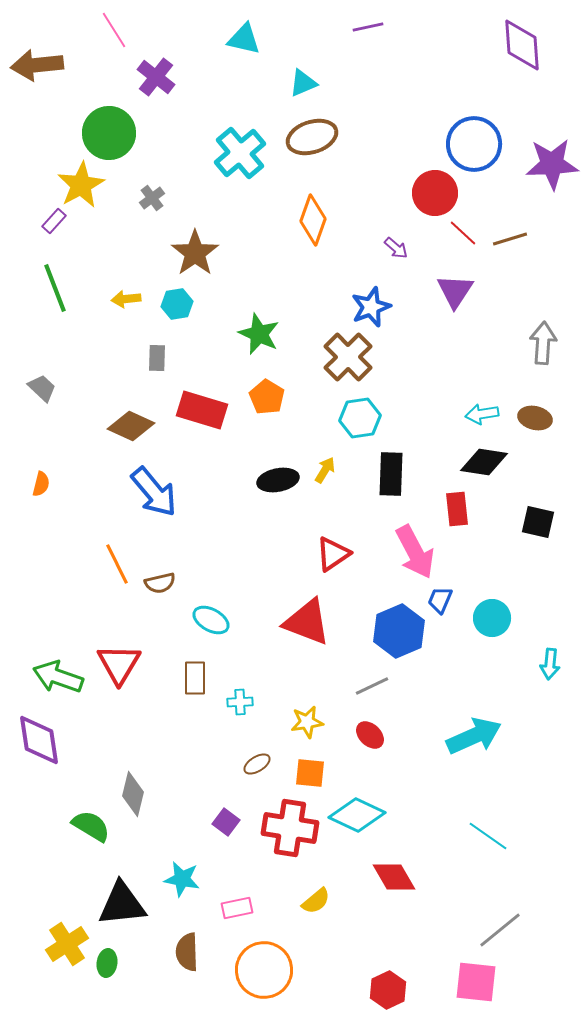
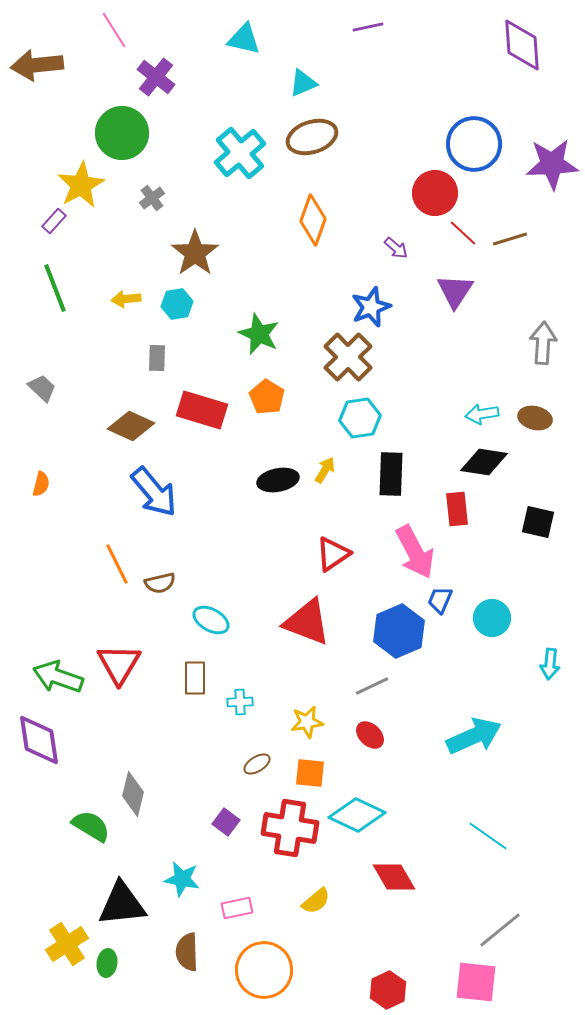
green circle at (109, 133): moved 13 px right
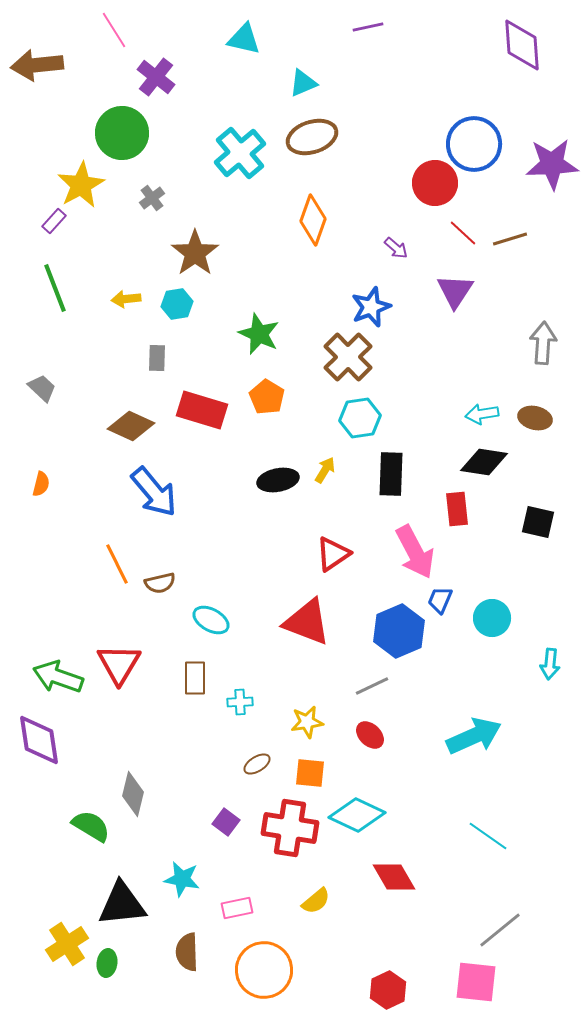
red circle at (435, 193): moved 10 px up
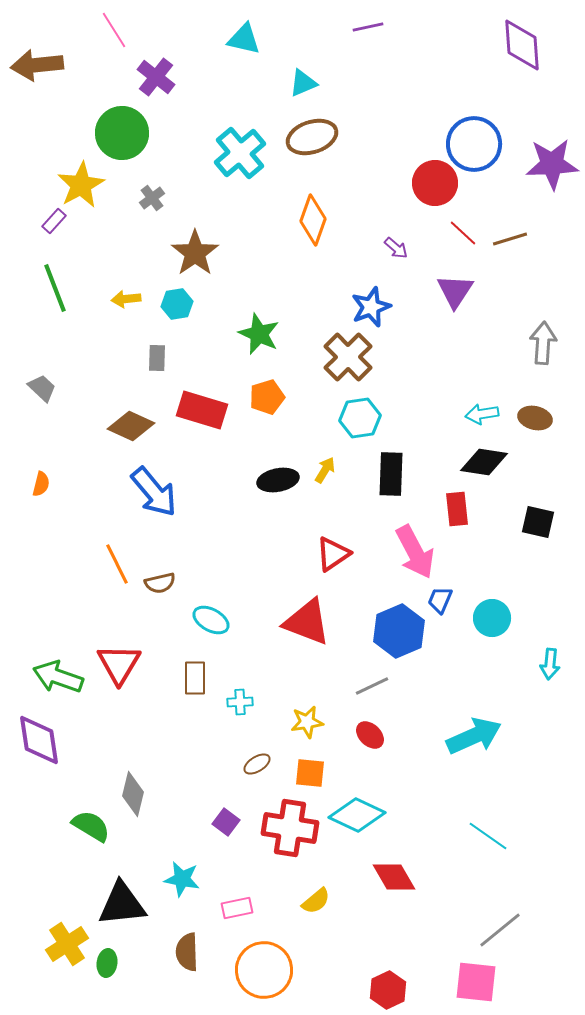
orange pentagon at (267, 397): rotated 24 degrees clockwise
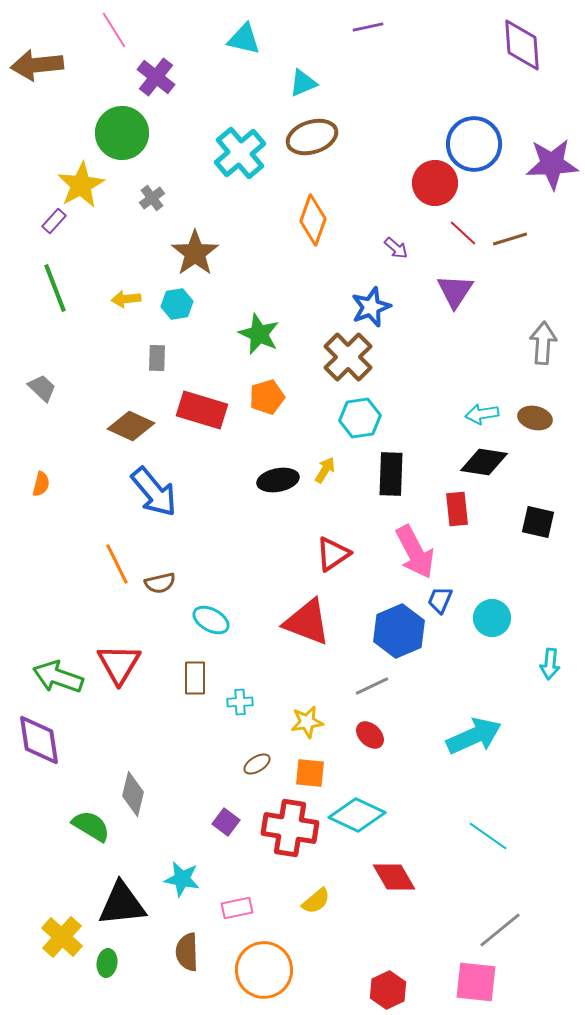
yellow cross at (67, 944): moved 5 px left, 7 px up; rotated 15 degrees counterclockwise
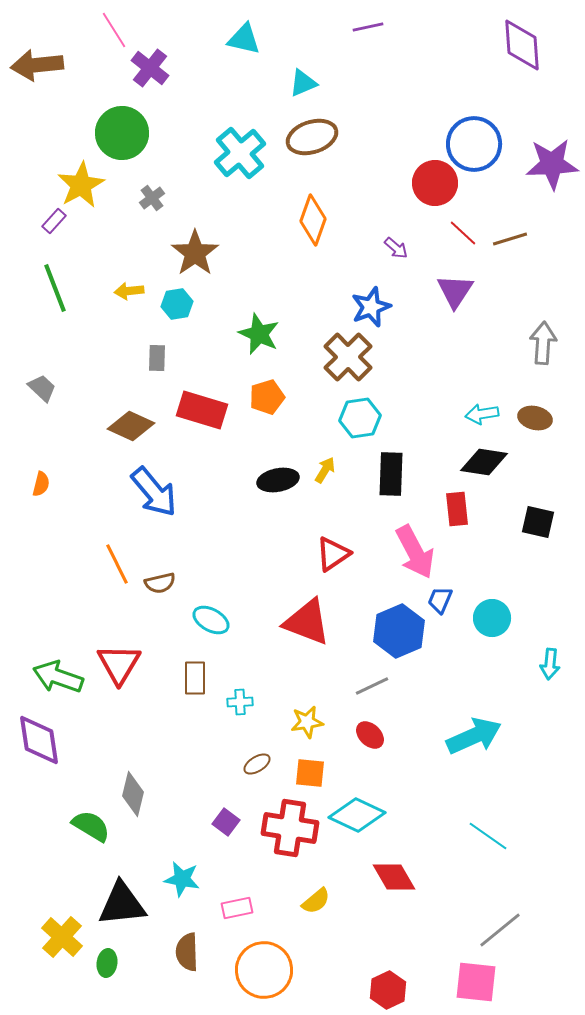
purple cross at (156, 77): moved 6 px left, 9 px up
yellow arrow at (126, 299): moved 3 px right, 8 px up
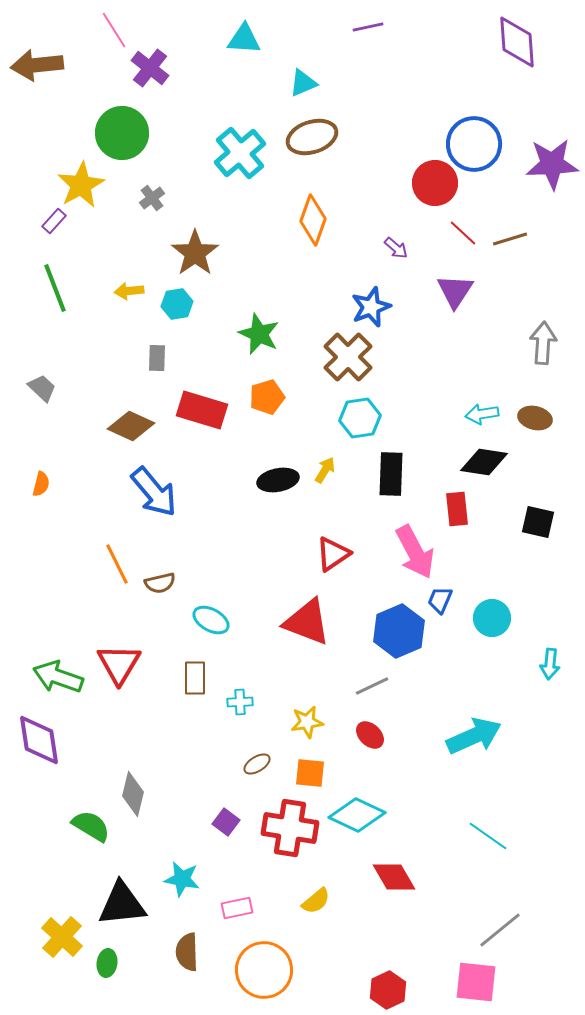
cyan triangle at (244, 39): rotated 9 degrees counterclockwise
purple diamond at (522, 45): moved 5 px left, 3 px up
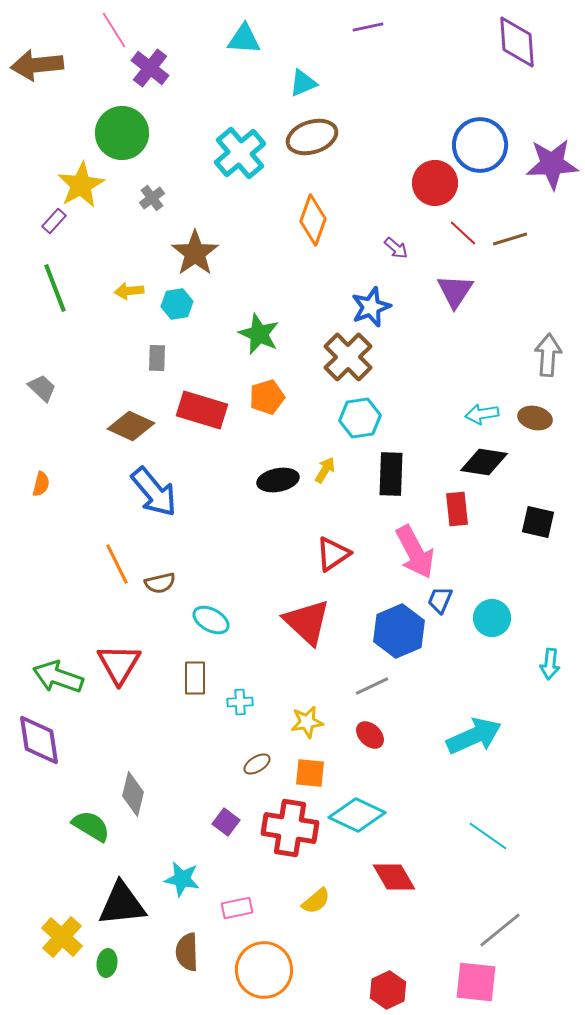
blue circle at (474, 144): moved 6 px right, 1 px down
gray arrow at (543, 343): moved 5 px right, 12 px down
red triangle at (307, 622): rotated 22 degrees clockwise
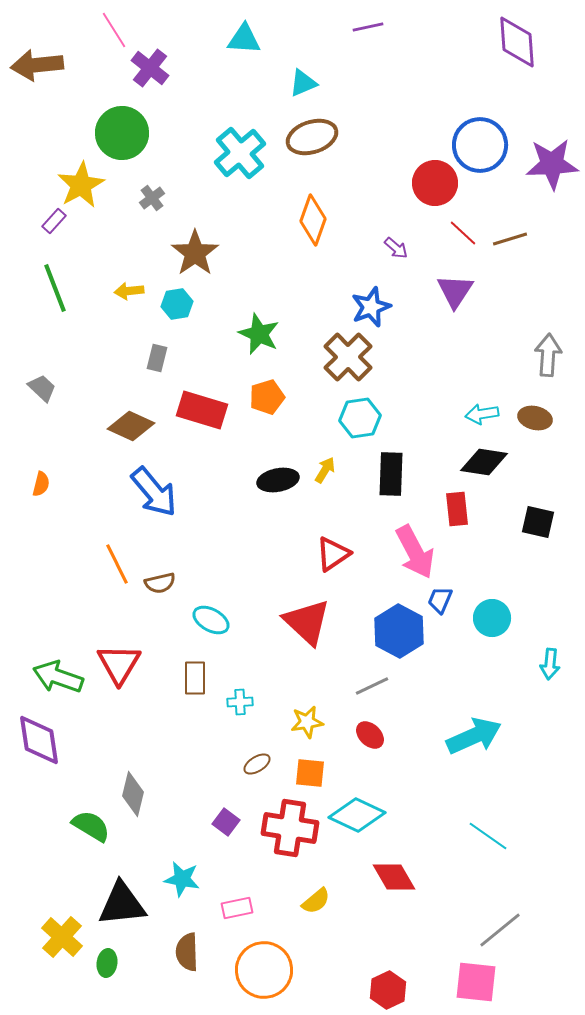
gray rectangle at (157, 358): rotated 12 degrees clockwise
blue hexagon at (399, 631): rotated 9 degrees counterclockwise
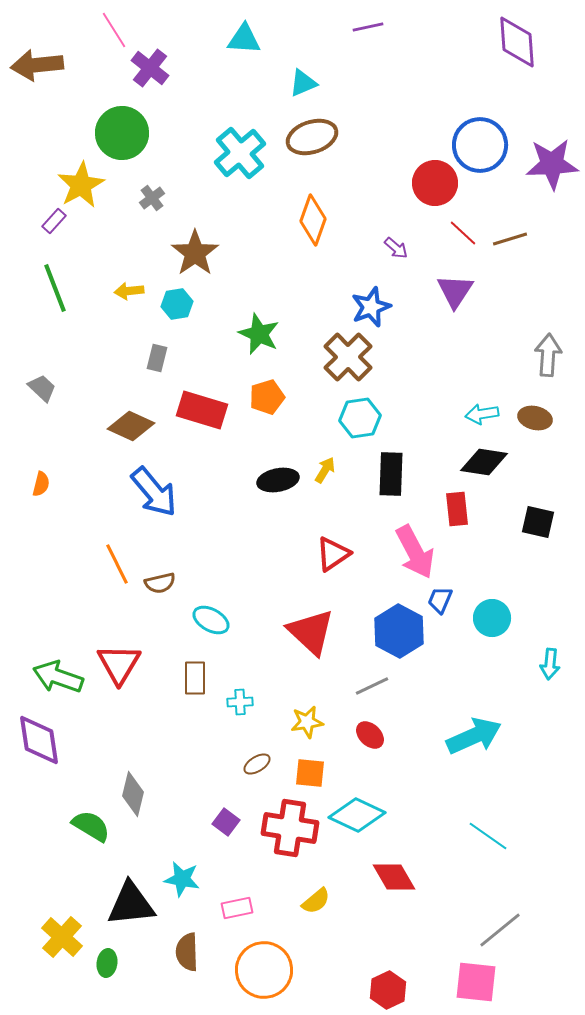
red triangle at (307, 622): moved 4 px right, 10 px down
black triangle at (122, 904): moved 9 px right
